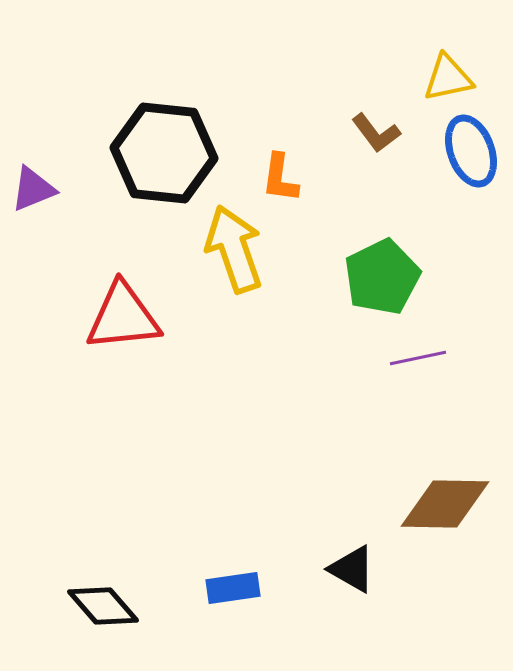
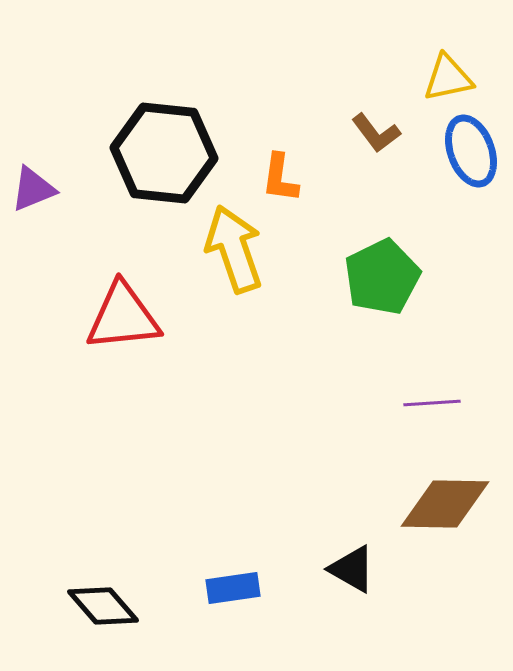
purple line: moved 14 px right, 45 px down; rotated 8 degrees clockwise
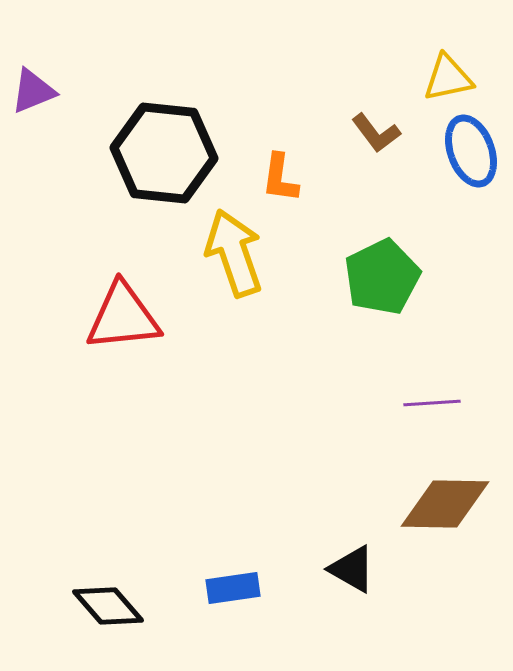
purple triangle: moved 98 px up
yellow arrow: moved 4 px down
black diamond: moved 5 px right
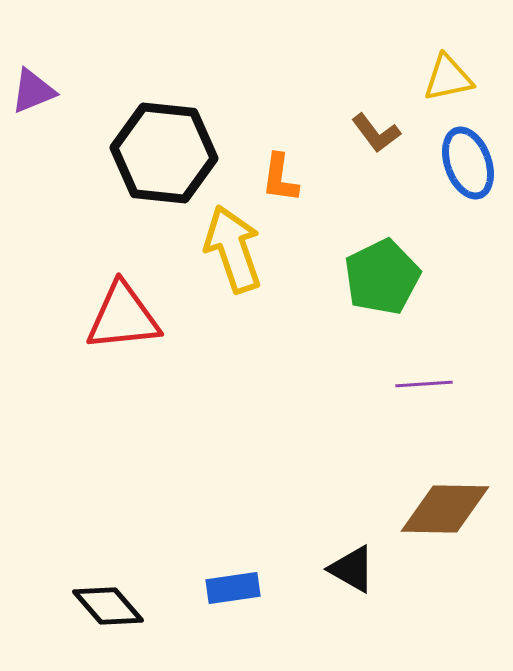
blue ellipse: moved 3 px left, 12 px down
yellow arrow: moved 1 px left, 4 px up
purple line: moved 8 px left, 19 px up
brown diamond: moved 5 px down
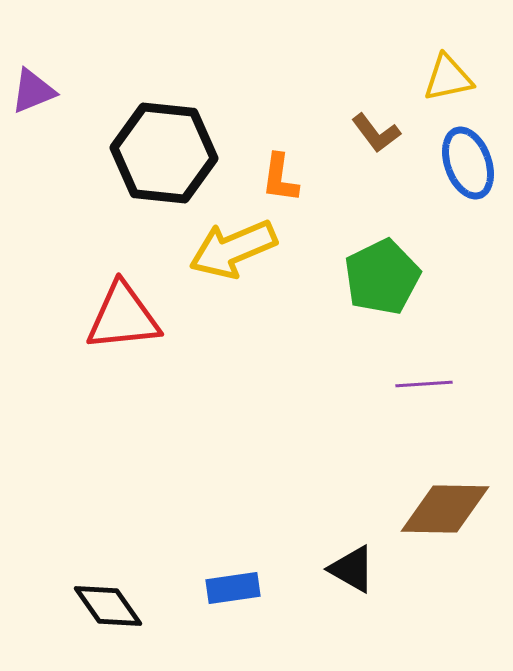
yellow arrow: rotated 94 degrees counterclockwise
black diamond: rotated 6 degrees clockwise
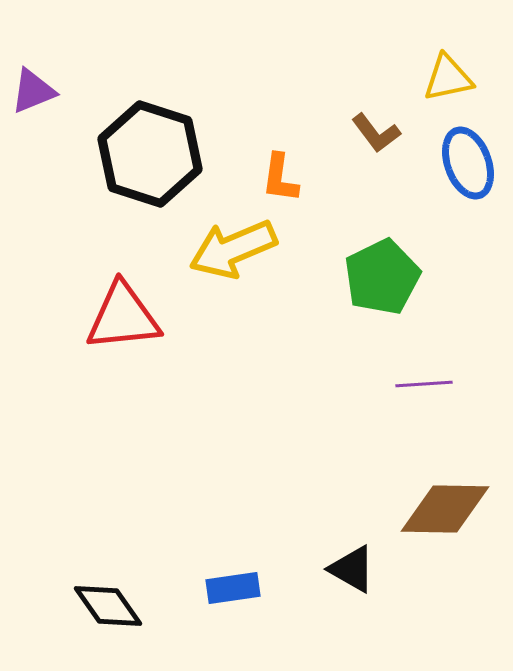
black hexagon: moved 14 px left, 1 px down; rotated 12 degrees clockwise
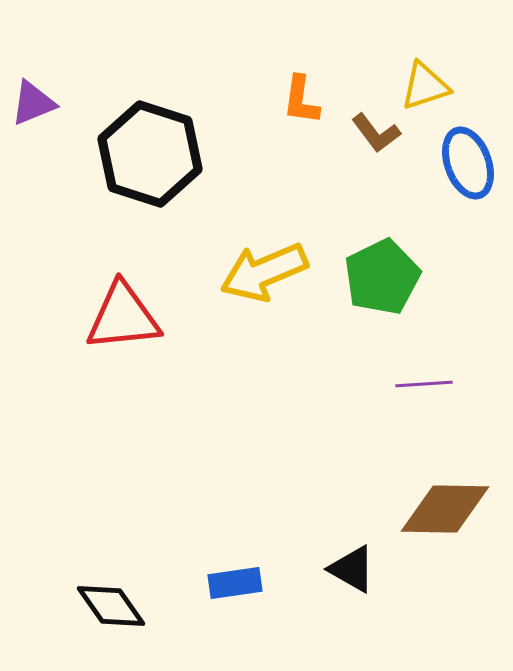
yellow triangle: moved 23 px left, 8 px down; rotated 6 degrees counterclockwise
purple triangle: moved 12 px down
orange L-shape: moved 21 px right, 78 px up
yellow arrow: moved 31 px right, 23 px down
blue rectangle: moved 2 px right, 5 px up
black diamond: moved 3 px right
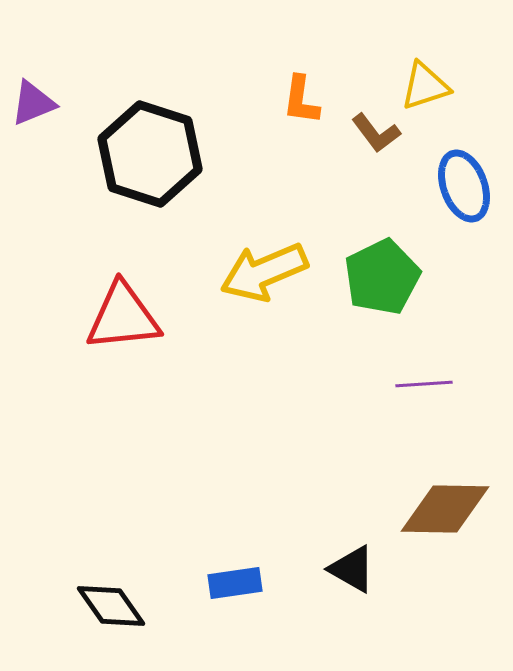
blue ellipse: moved 4 px left, 23 px down
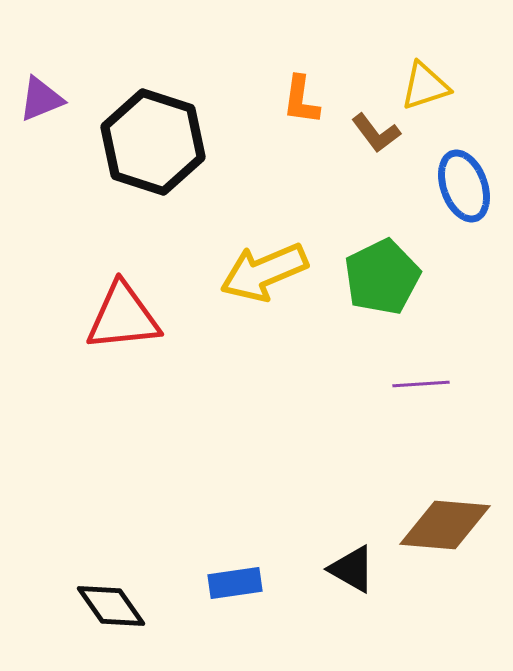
purple triangle: moved 8 px right, 4 px up
black hexagon: moved 3 px right, 12 px up
purple line: moved 3 px left
brown diamond: moved 16 px down; rotated 4 degrees clockwise
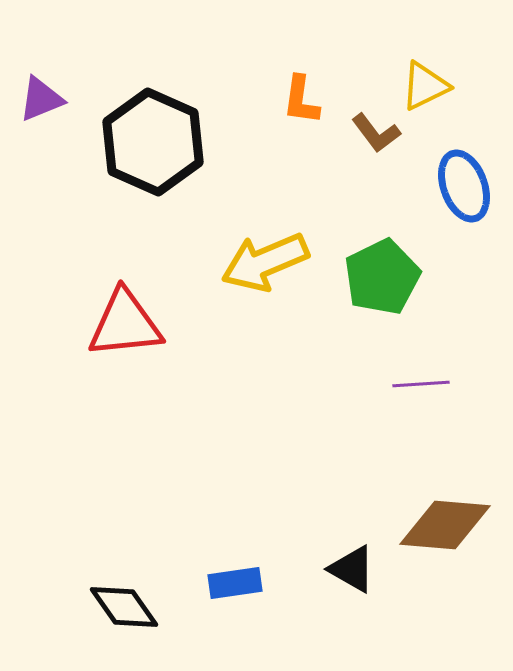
yellow triangle: rotated 8 degrees counterclockwise
black hexagon: rotated 6 degrees clockwise
yellow arrow: moved 1 px right, 10 px up
red triangle: moved 2 px right, 7 px down
black diamond: moved 13 px right, 1 px down
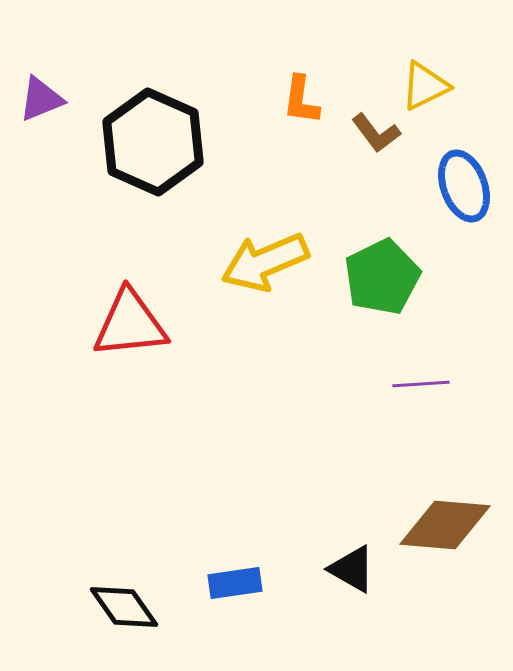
red triangle: moved 5 px right
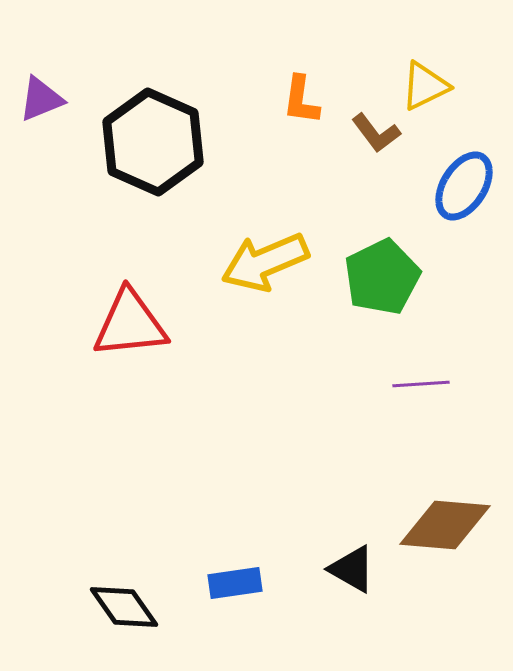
blue ellipse: rotated 52 degrees clockwise
